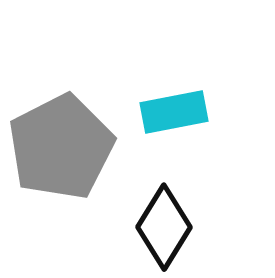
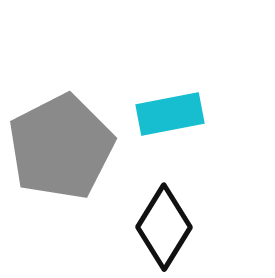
cyan rectangle: moved 4 px left, 2 px down
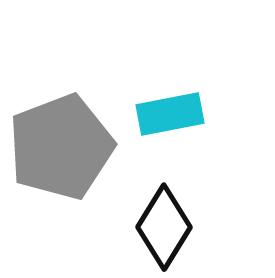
gray pentagon: rotated 6 degrees clockwise
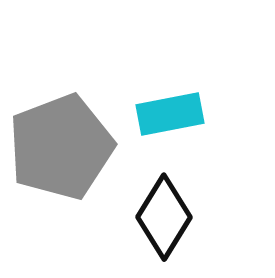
black diamond: moved 10 px up
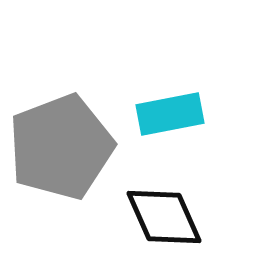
black diamond: rotated 56 degrees counterclockwise
